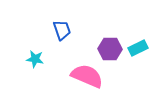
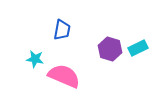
blue trapezoid: rotated 30 degrees clockwise
purple hexagon: rotated 15 degrees clockwise
pink semicircle: moved 23 px left
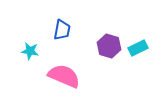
purple hexagon: moved 1 px left, 3 px up
cyan star: moved 5 px left, 8 px up
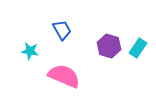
blue trapezoid: rotated 40 degrees counterclockwise
cyan rectangle: rotated 30 degrees counterclockwise
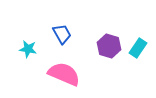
blue trapezoid: moved 4 px down
cyan star: moved 2 px left, 2 px up
pink semicircle: moved 2 px up
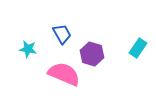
purple hexagon: moved 17 px left, 8 px down
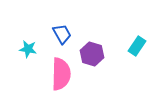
cyan rectangle: moved 1 px left, 2 px up
pink semicircle: moved 3 px left; rotated 68 degrees clockwise
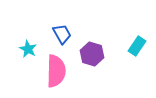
cyan star: rotated 18 degrees clockwise
pink semicircle: moved 5 px left, 3 px up
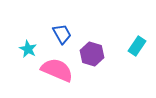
pink semicircle: moved 1 px right, 1 px up; rotated 68 degrees counterclockwise
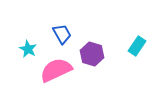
pink semicircle: moved 1 px left; rotated 48 degrees counterclockwise
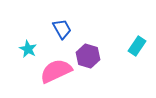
blue trapezoid: moved 5 px up
purple hexagon: moved 4 px left, 2 px down
pink semicircle: moved 1 px down
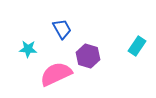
cyan star: rotated 24 degrees counterclockwise
pink semicircle: moved 3 px down
